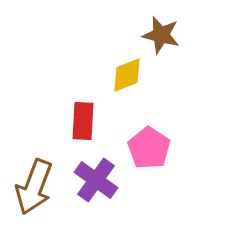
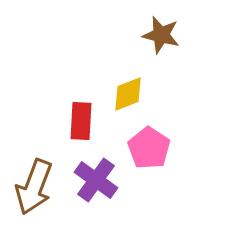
yellow diamond: moved 1 px right, 19 px down
red rectangle: moved 2 px left
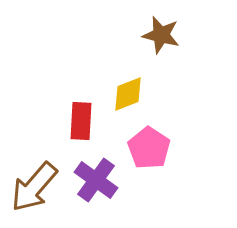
brown arrow: rotated 20 degrees clockwise
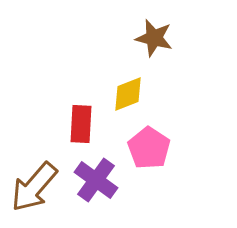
brown star: moved 7 px left, 3 px down
red rectangle: moved 3 px down
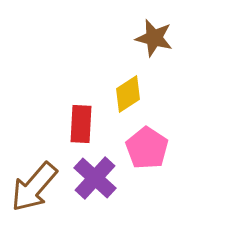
yellow diamond: rotated 12 degrees counterclockwise
pink pentagon: moved 2 px left
purple cross: moved 1 px left, 2 px up; rotated 6 degrees clockwise
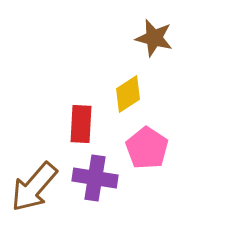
purple cross: rotated 33 degrees counterclockwise
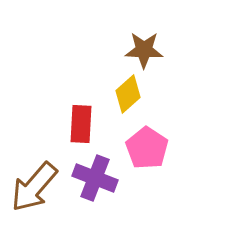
brown star: moved 10 px left, 12 px down; rotated 12 degrees counterclockwise
yellow diamond: rotated 9 degrees counterclockwise
purple cross: rotated 12 degrees clockwise
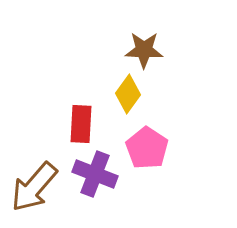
yellow diamond: rotated 12 degrees counterclockwise
purple cross: moved 4 px up
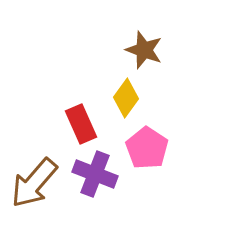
brown star: rotated 18 degrees clockwise
yellow diamond: moved 2 px left, 4 px down
red rectangle: rotated 27 degrees counterclockwise
brown arrow: moved 4 px up
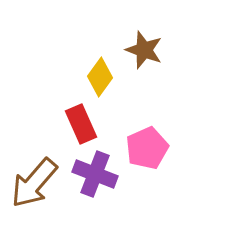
yellow diamond: moved 26 px left, 21 px up
pink pentagon: rotated 15 degrees clockwise
